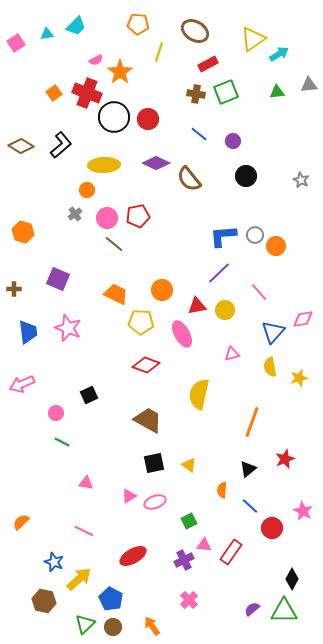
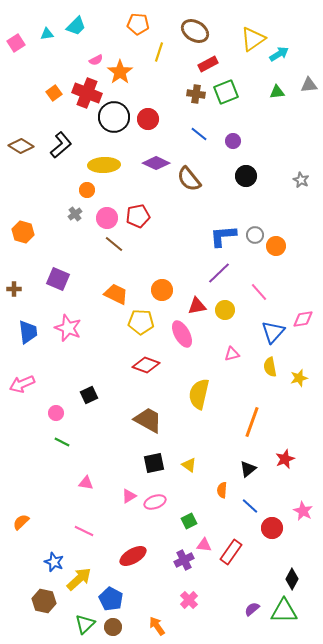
orange arrow at (152, 626): moved 5 px right
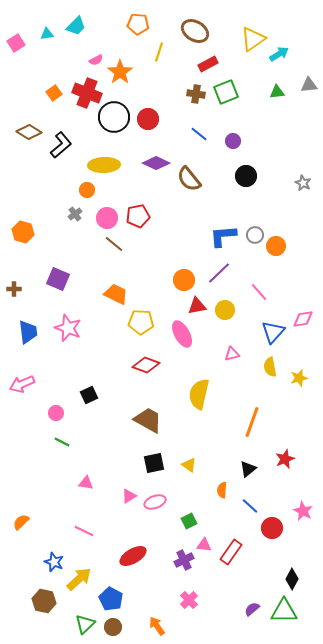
brown diamond at (21, 146): moved 8 px right, 14 px up
gray star at (301, 180): moved 2 px right, 3 px down
orange circle at (162, 290): moved 22 px right, 10 px up
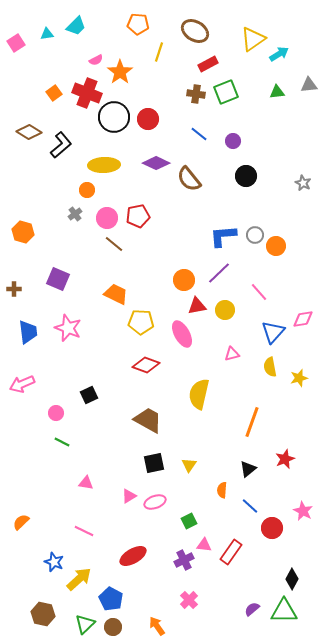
yellow triangle at (189, 465): rotated 28 degrees clockwise
brown hexagon at (44, 601): moved 1 px left, 13 px down
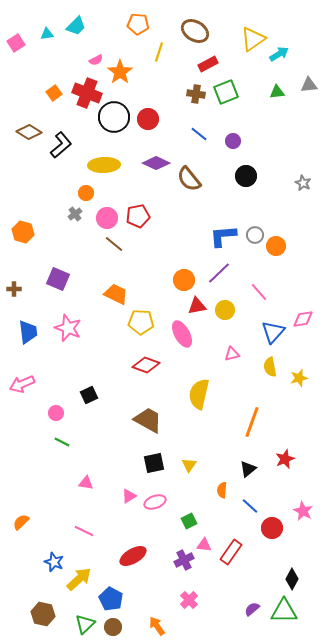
orange circle at (87, 190): moved 1 px left, 3 px down
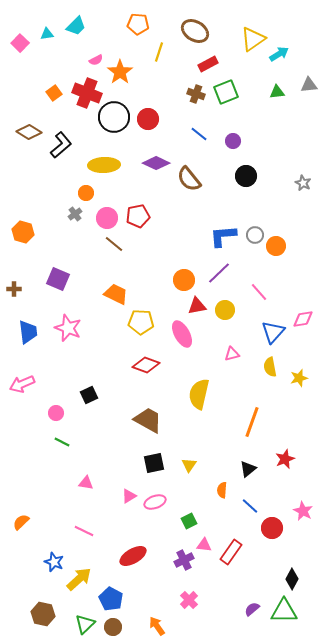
pink square at (16, 43): moved 4 px right; rotated 12 degrees counterclockwise
brown cross at (196, 94): rotated 12 degrees clockwise
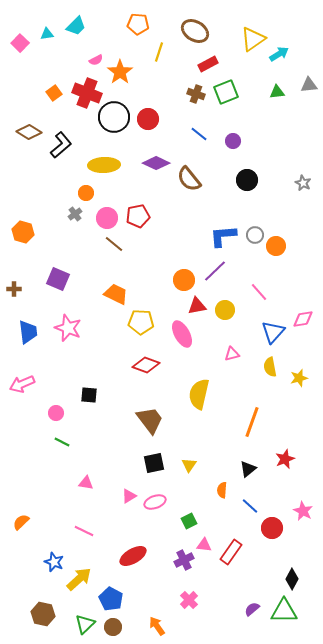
black circle at (246, 176): moved 1 px right, 4 px down
purple line at (219, 273): moved 4 px left, 2 px up
black square at (89, 395): rotated 30 degrees clockwise
brown trapezoid at (148, 420): moved 2 px right; rotated 24 degrees clockwise
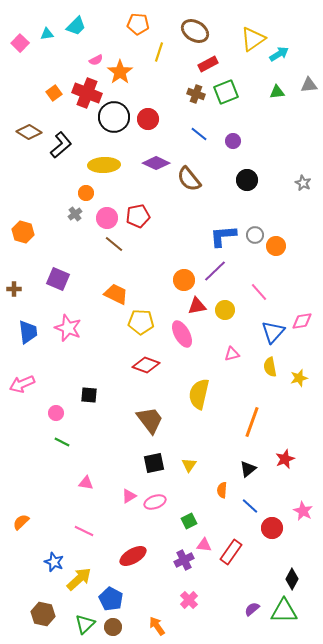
pink diamond at (303, 319): moved 1 px left, 2 px down
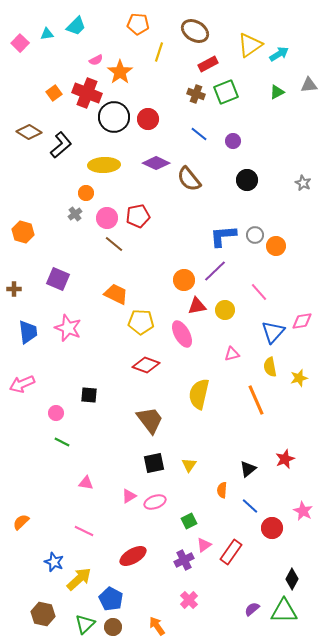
yellow triangle at (253, 39): moved 3 px left, 6 px down
green triangle at (277, 92): rotated 21 degrees counterclockwise
orange line at (252, 422): moved 4 px right, 22 px up; rotated 44 degrees counterclockwise
pink triangle at (204, 545): rotated 42 degrees counterclockwise
